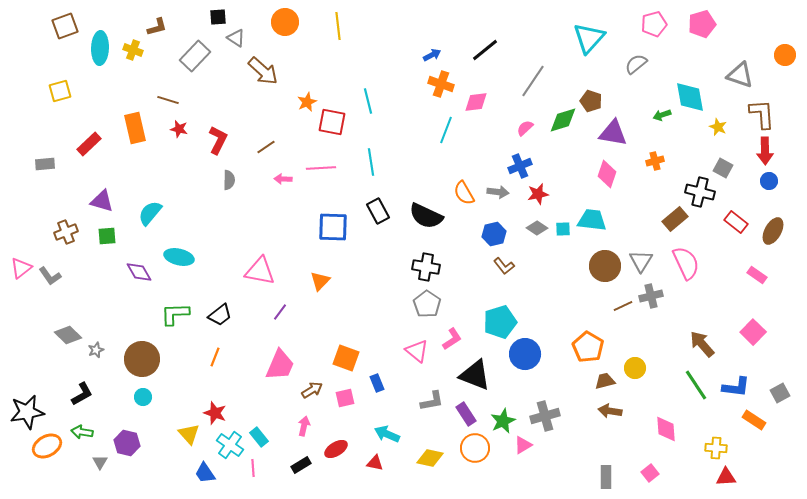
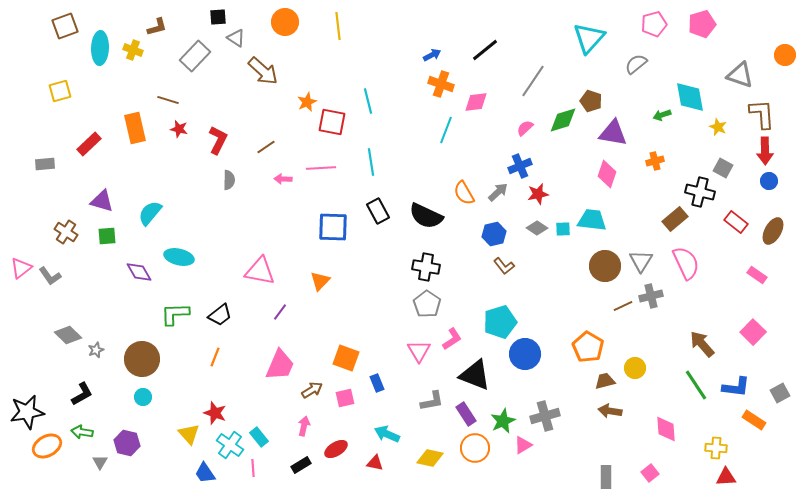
gray arrow at (498, 192): rotated 50 degrees counterclockwise
brown cross at (66, 232): rotated 35 degrees counterclockwise
pink triangle at (417, 351): moved 2 px right; rotated 20 degrees clockwise
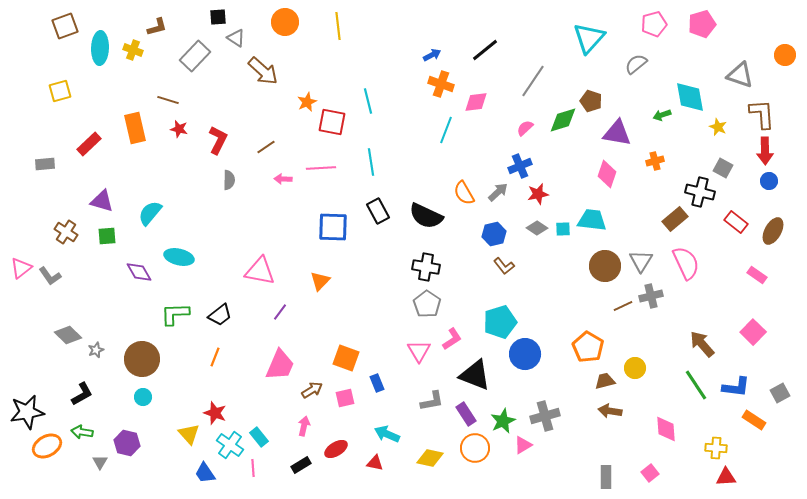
purple triangle at (613, 133): moved 4 px right
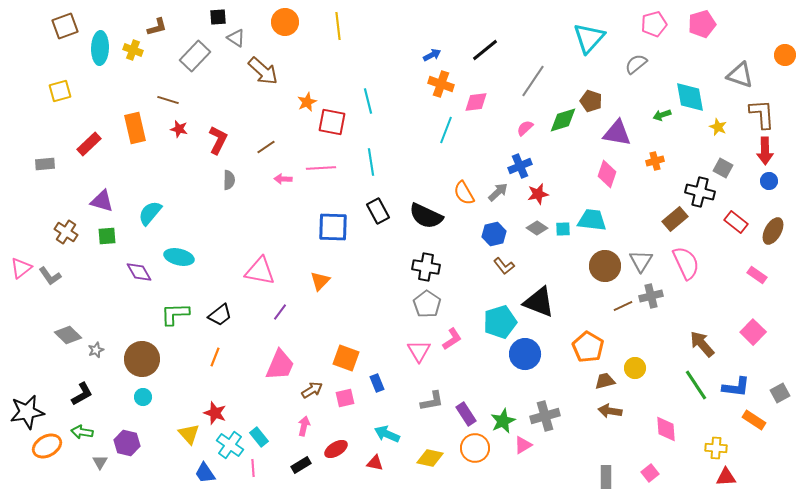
black triangle at (475, 375): moved 64 px right, 73 px up
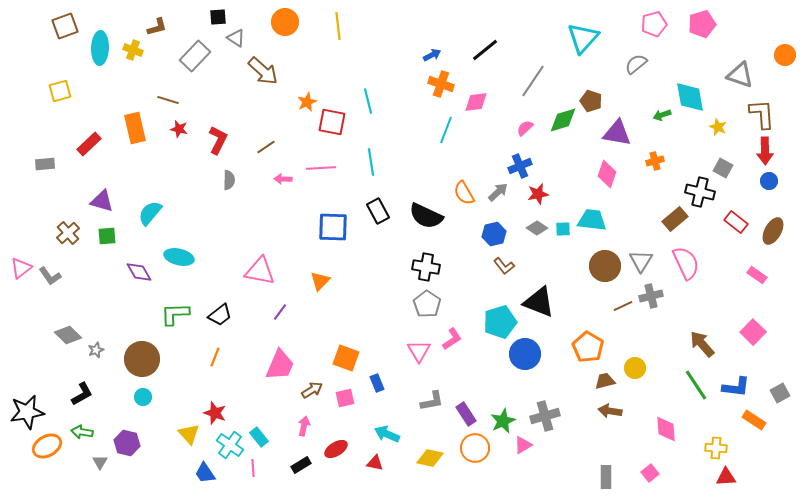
cyan triangle at (589, 38): moved 6 px left
brown cross at (66, 232): moved 2 px right, 1 px down; rotated 15 degrees clockwise
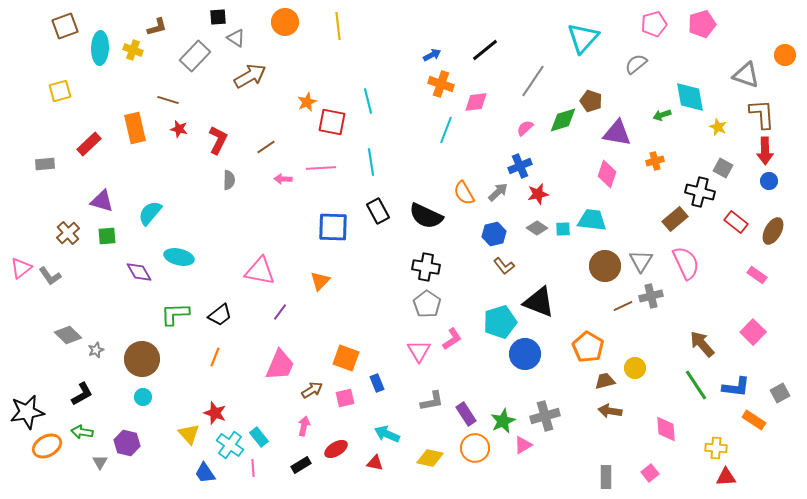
brown arrow at (263, 71): moved 13 px left, 5 px down; rotated 72 degrees counterclockwise
gray triangle at (740, 75): moved 6 px right
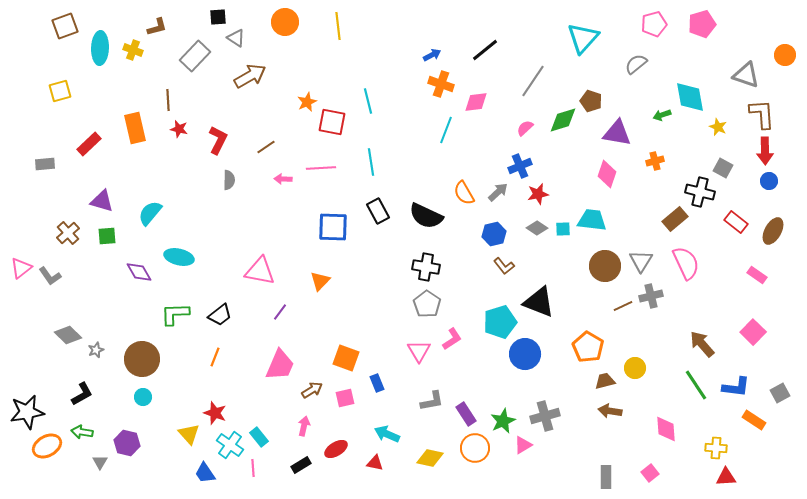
brown line at (168, 100): rotated 70 degrees clockwise
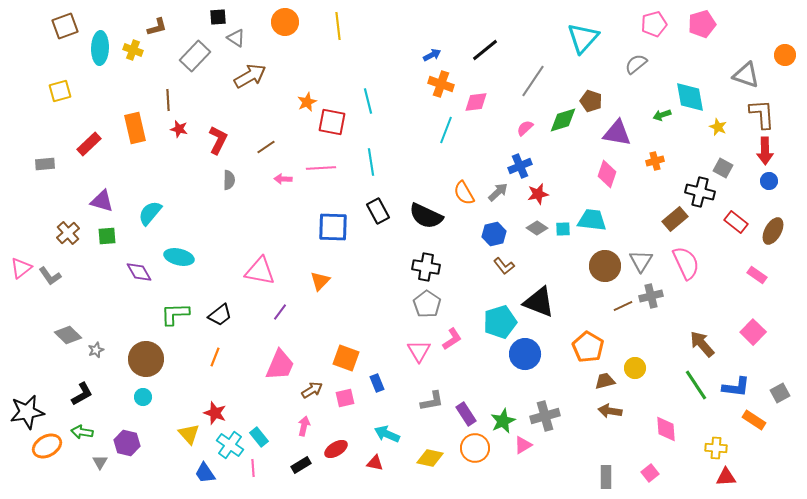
brown circle at (142, 359): moved 4 px right
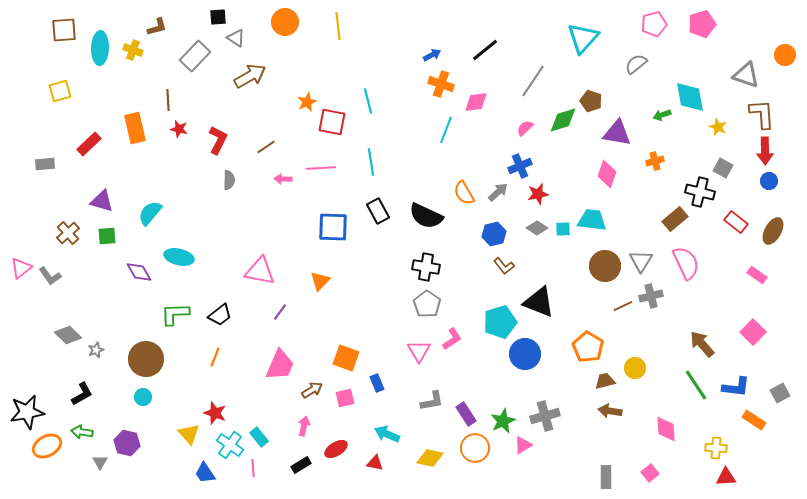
brown square at (65, 26): moved 1 px left, 4 px down; rotated 16 degrees clockwise
